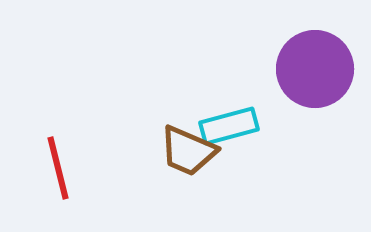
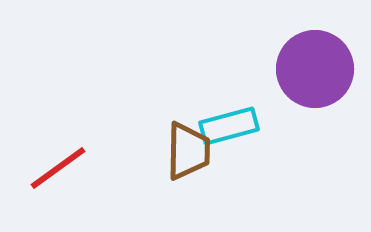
brown trapezoid: rotated 112 degrees counterclockwise
red line: rotated 68 degrees clockwise
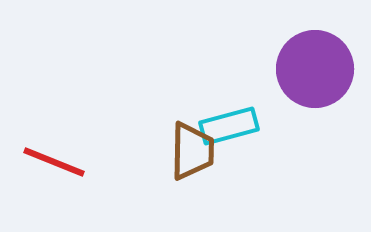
brown trapezoid: moved 4 px right
red line: moved 4 px left, 6 px up; rotated 58 degrees clockwise
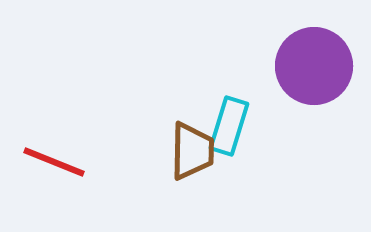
purple circle: moved 1 px left, 3 px up
cyan rectangle: rotated 58 degrees counterclockwise
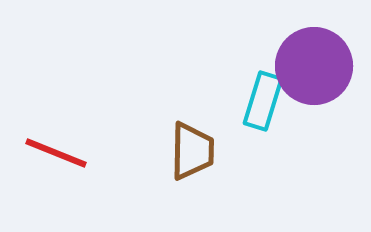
cyan rectangle: moved 34 px right, 25 px up
red line: moved 2 px right, 9 px up
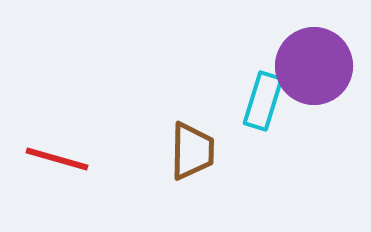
red line: moved 1 px right, 6 px down; rotated 6 degrees counterclockwise
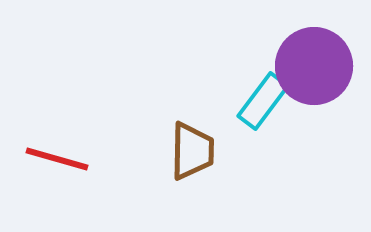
cyan rectangle: rotated 20 degrees clockwise
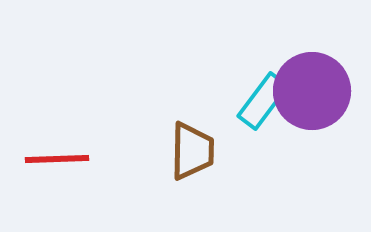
purple circle: moved 2 px left, 25 px down
red line: rotated 18 degrees counterclockwise
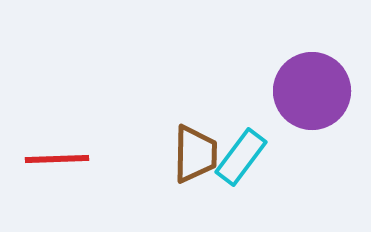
cyan rectangle: moved 22 px left, 56 px down
brown trapezoid: moved 3 px right, 3 px down
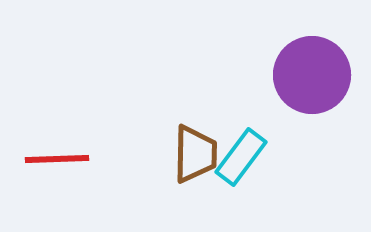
purple circle: moved 16 px up
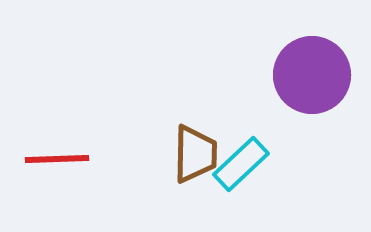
cyan rectangle: moved 7 px down; rotated 10 degrees clockwise
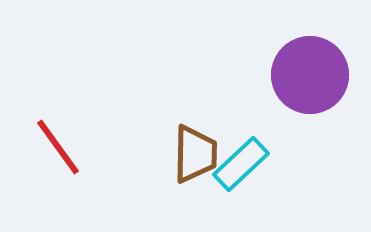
purple circle: moved 2 px left
red line: moved 1 px right, 12 px up; rotated 56 degrees clockwise
